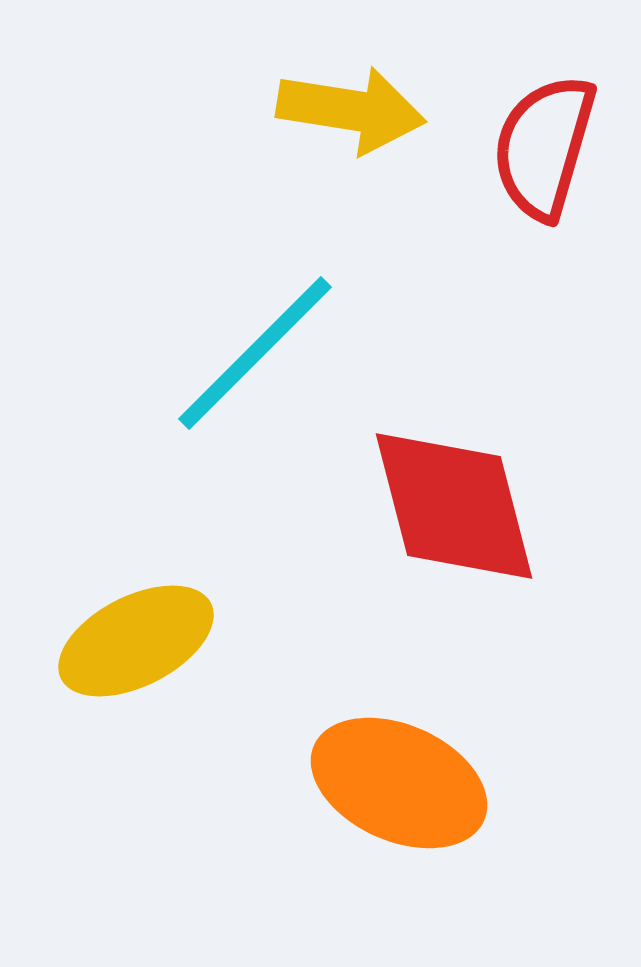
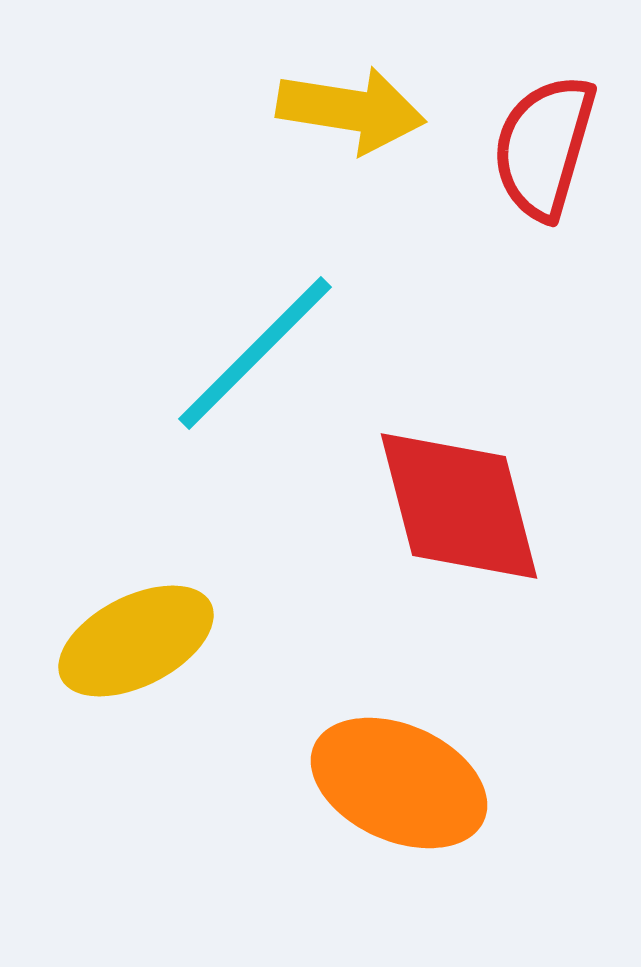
red diamond: moved 5 px right
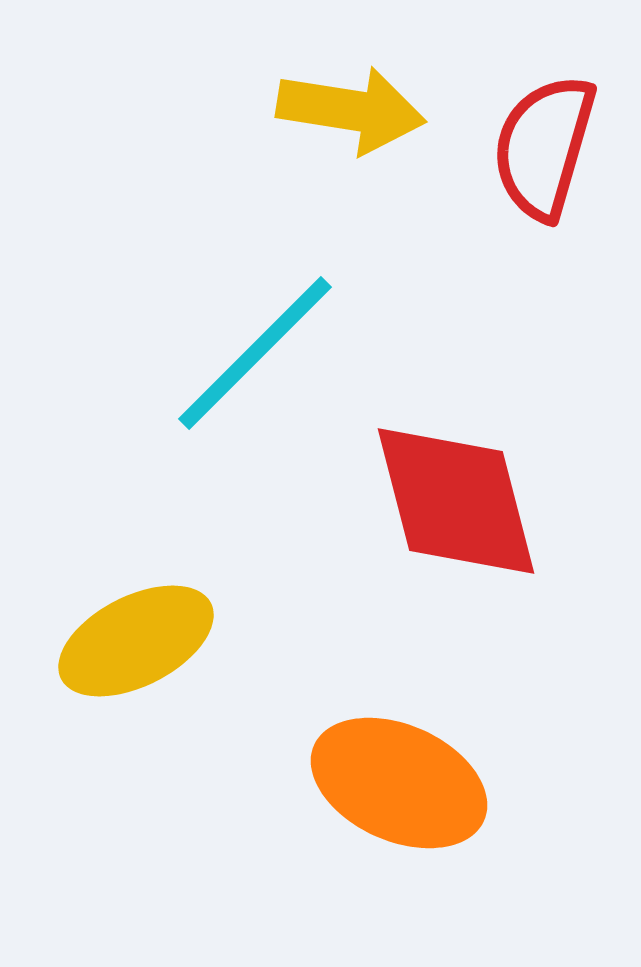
red diamond: moved 3 px left, 5 px up
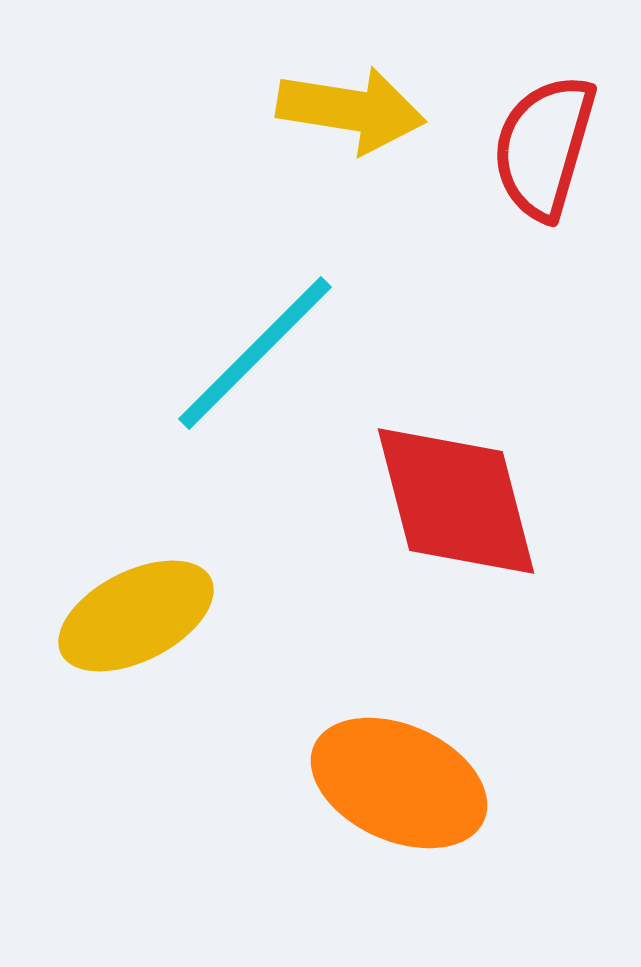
yellow ellipse: moved 25 px up
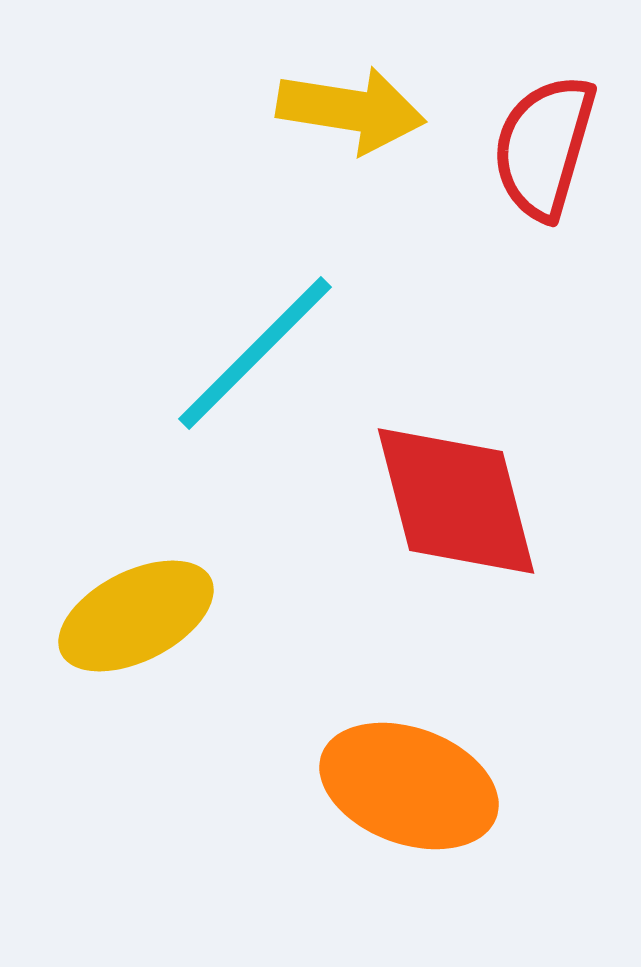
orange ellipse: moved 10 px right, 3 px down; rotated 4 degrees counterclockwise
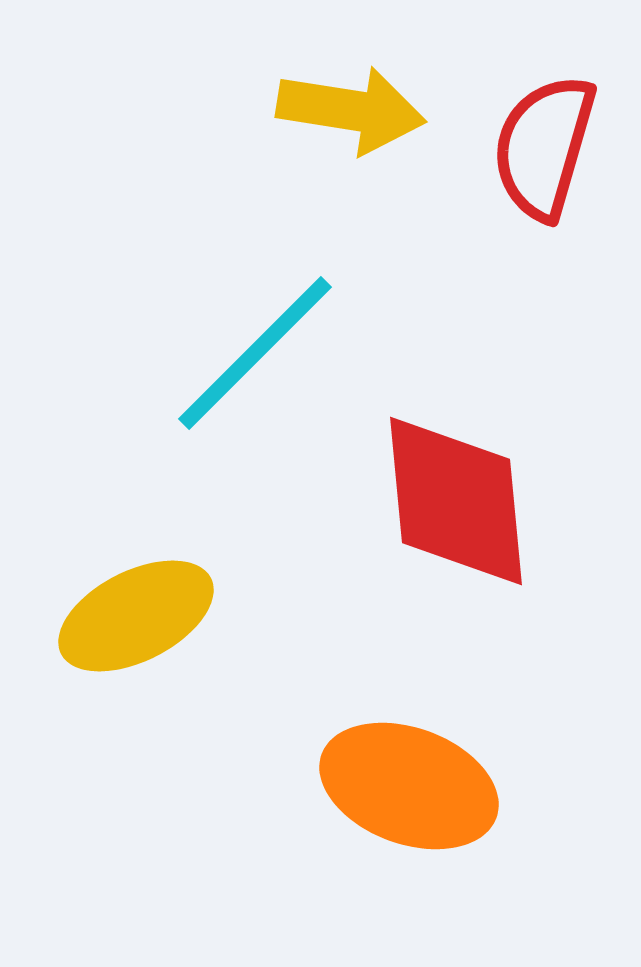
red diamond: rotated 9 degrees clockwise
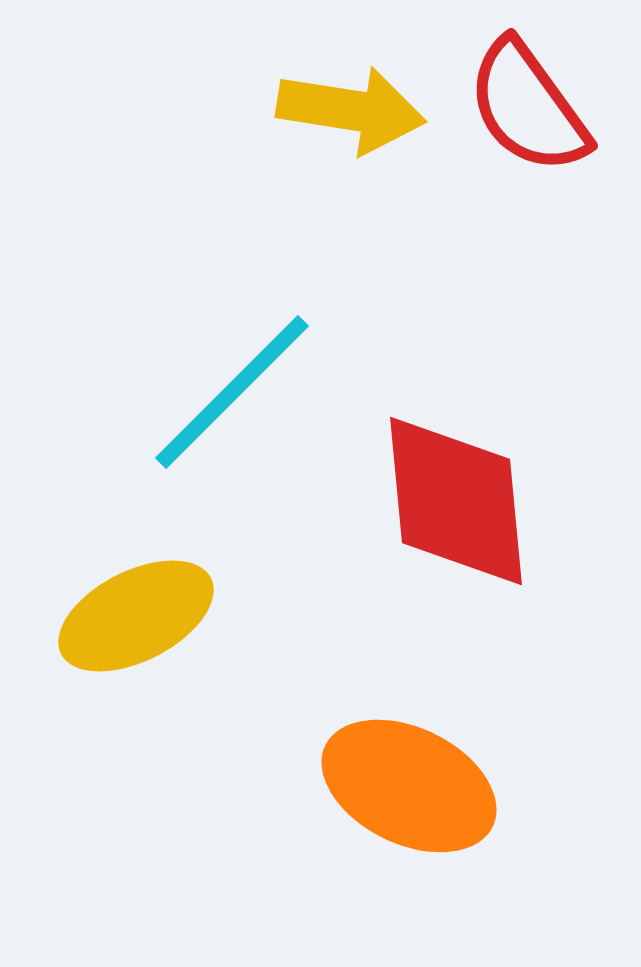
red semicircle: moved 16 px left, 40 px up; rotated 52 degrees counterclockwise
cyan line: moved 23 px left, 39 px down
orange ellipse: rotated 6 degrees clockwise
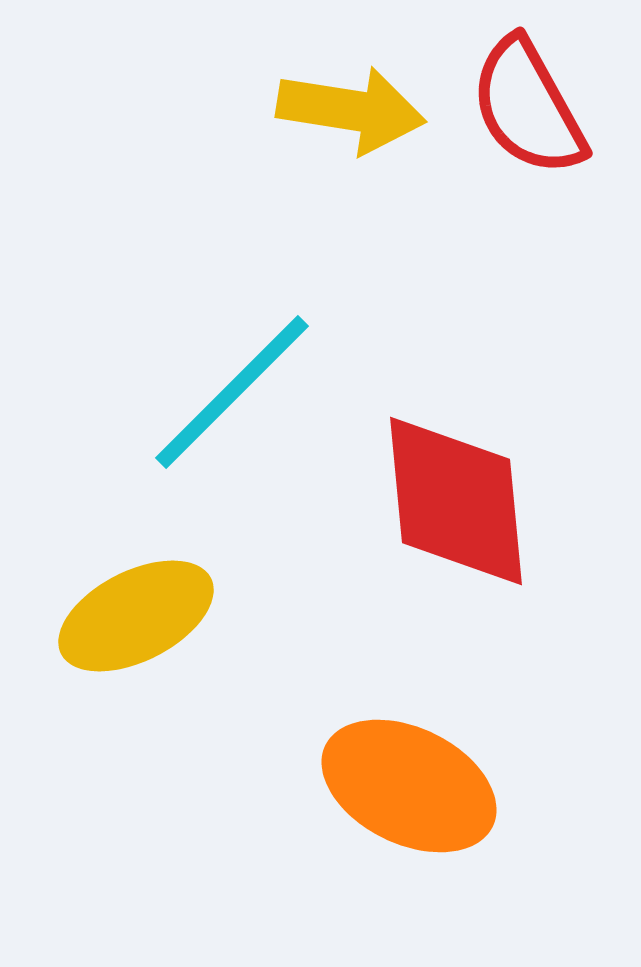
red semicircle: rotated 7 degrees clockwise
